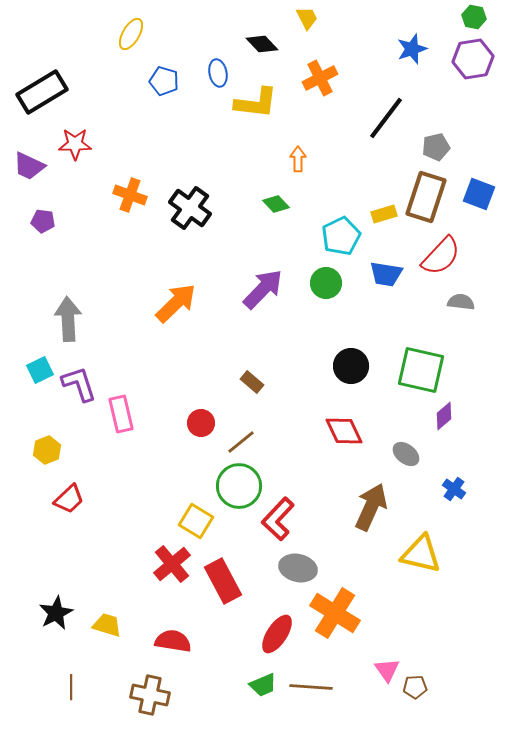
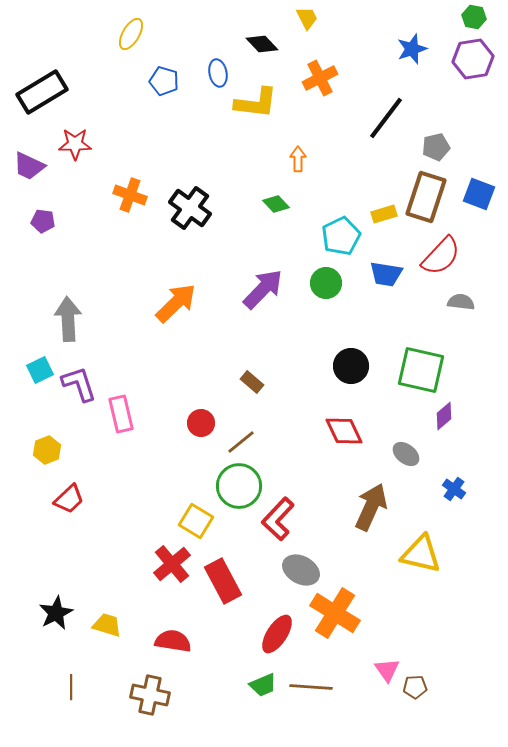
gray ellipse at (298, 568): moved 3 px right, 2 px down; rotated 15 degrees clockwise
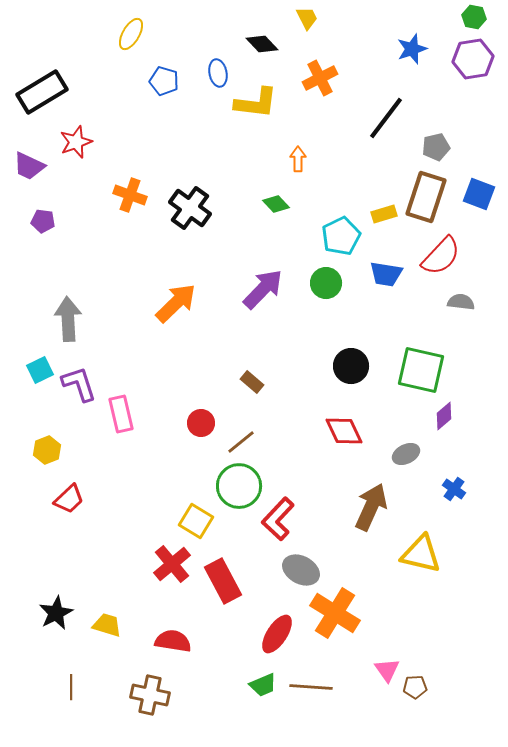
red star at (75, 144): moved 1 px right, 2 px up; rotated 20 degrees counterclockwise
gray ellipse at (406, 454): rotated 64 degrees counterclockwise
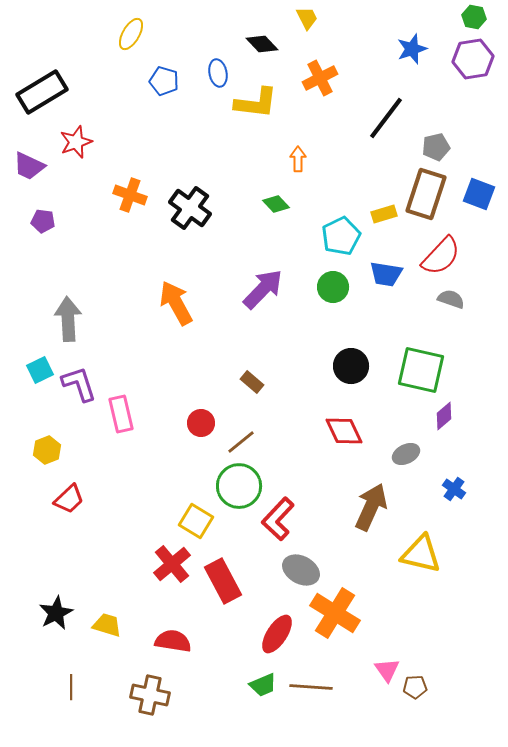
brown rectangle at (426, 197): moved 3 px up
green circle at (326, 283): moved 7 px right, 4 px down
gray semicircle at (461, 302): moved 10 px left, 3 px up; rotated 12 degrees clockwise
orange arrow at (176, 303): rotated 75 degrees counterclockwise
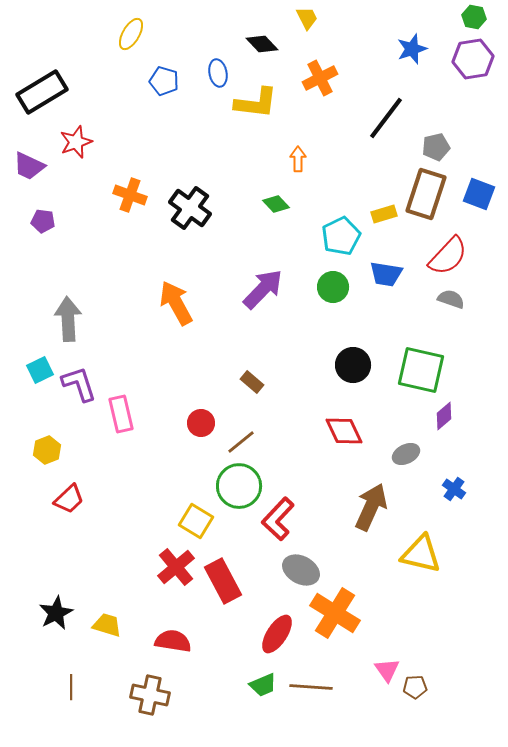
red semicircle at (441, 256): moved 7 px right
black circle at (351, 366): moved 2 px right, 1 px up
red cross at (172, 564): moved 4 px right, 3 px down
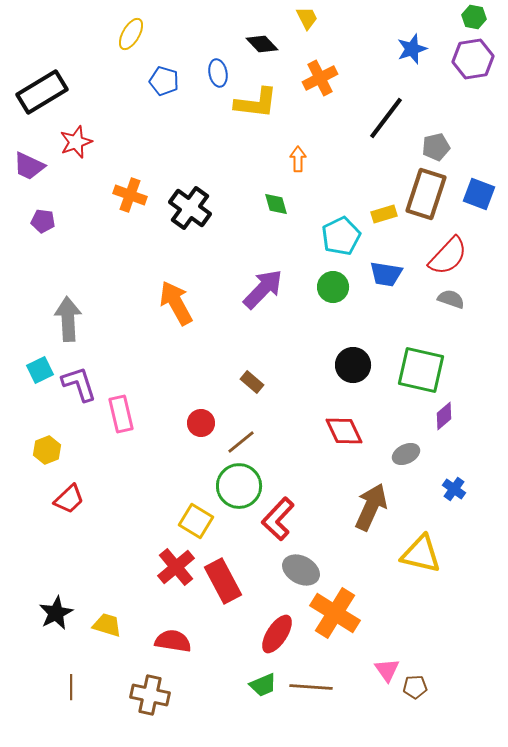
green diamond at (276, 204): rotated 28 degrees clockwise
